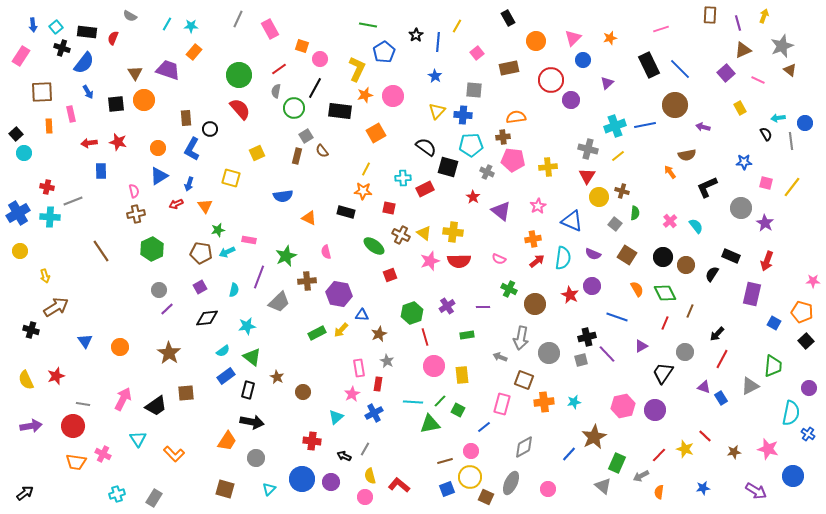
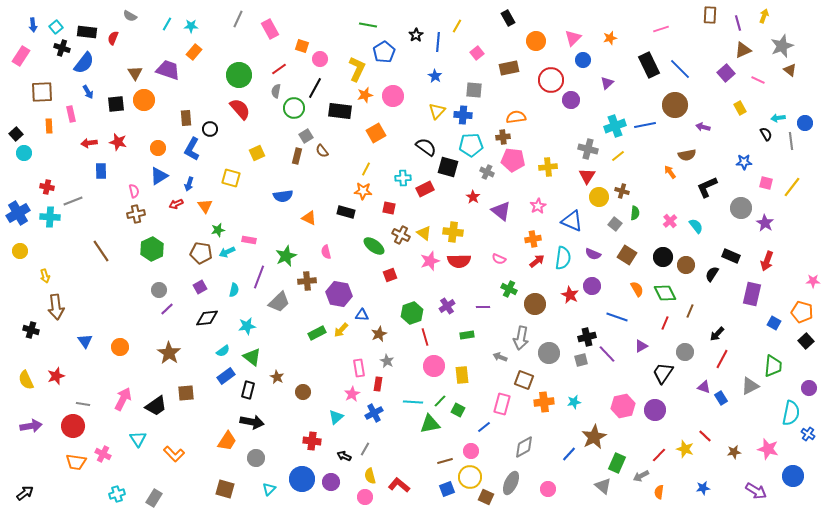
brown arrow at (56, 307): rotated 115 degrees clockwise
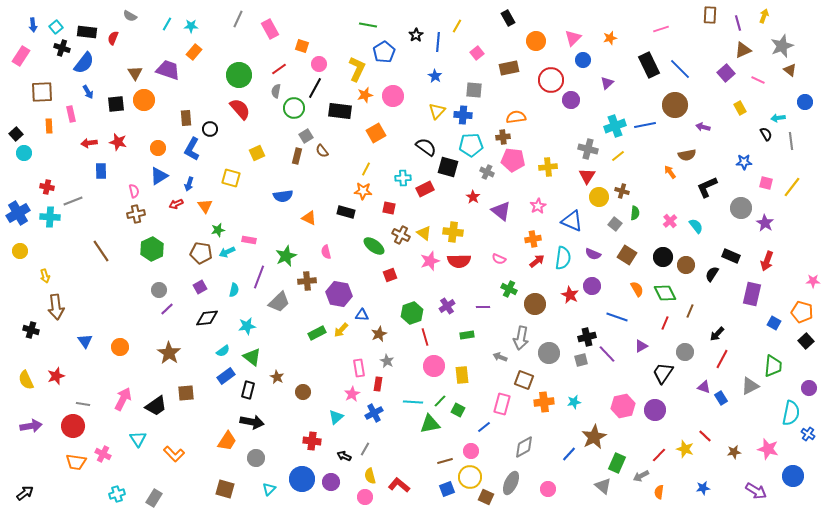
pink circle at (320, 59): moved 1 px left, 5 px down
blue circle at (805, 123): moved 21 px up
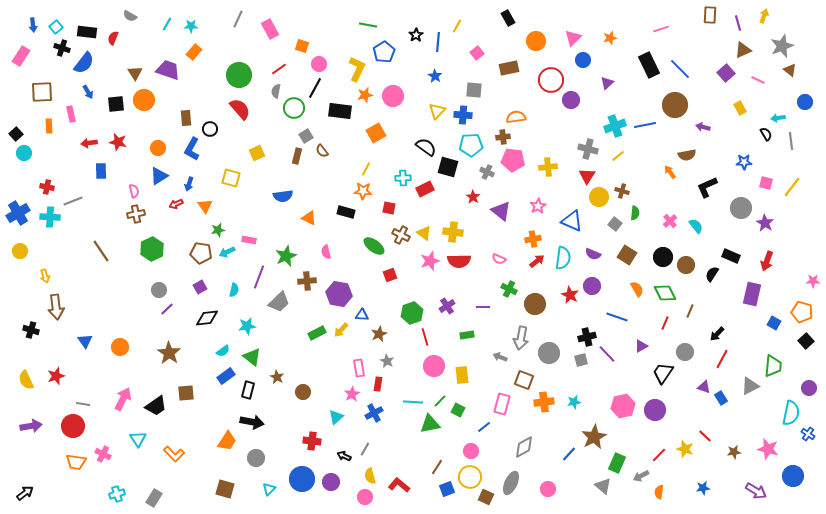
brown line at (445, 461): moved 8 px left, 6 px down; rotated 42 degrees counterclockwise
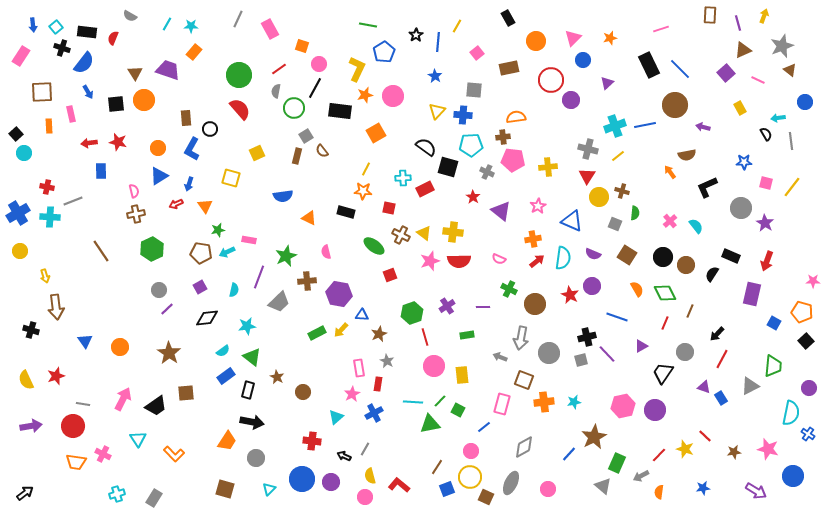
gray square at (615, 224): rotated 16 degrees counterclockwise
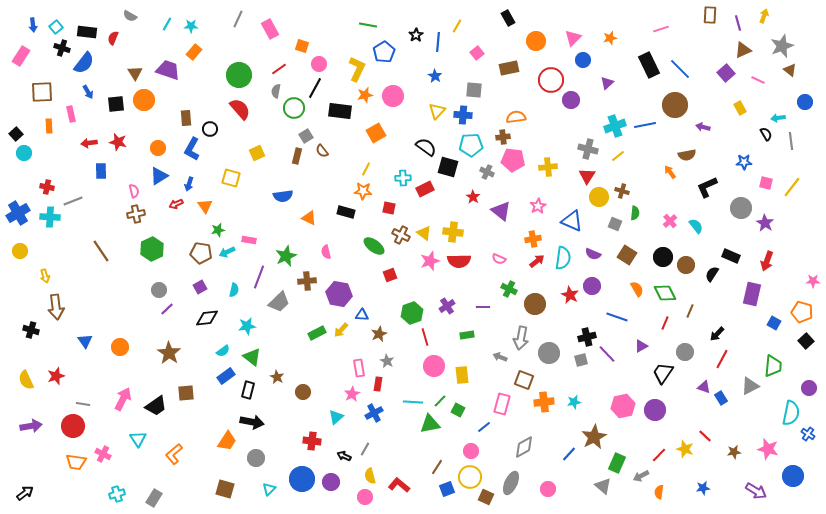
orange L-shape at (174, 454): rotated 95 degrees clockwise
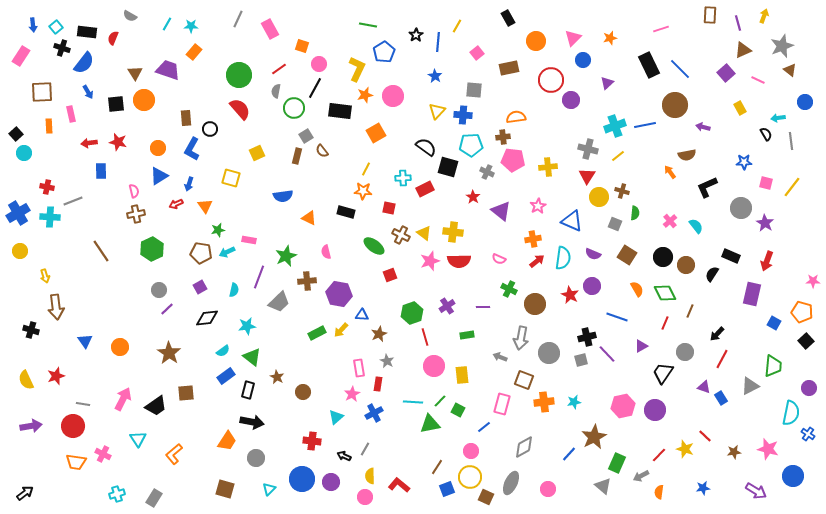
yellow semicircle at (370, 476): rotated 14 degrees clockwise
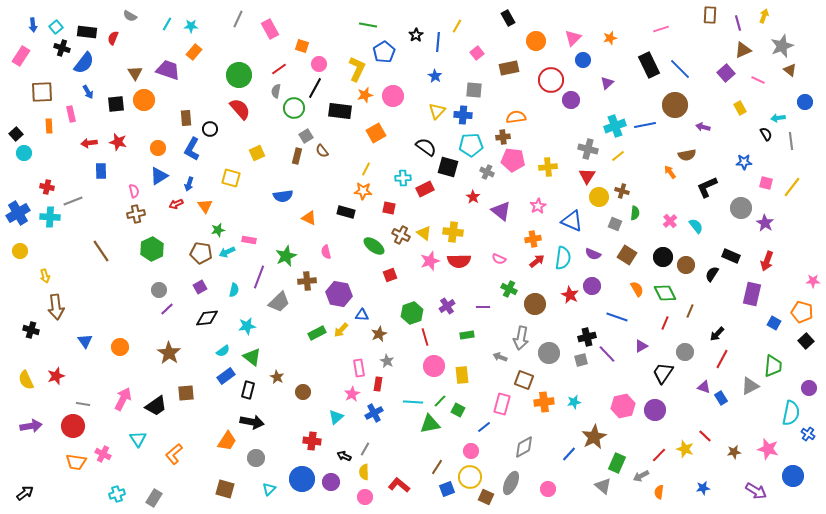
yellow semicircle at (370, 476): moved 6 px left, 4 px up
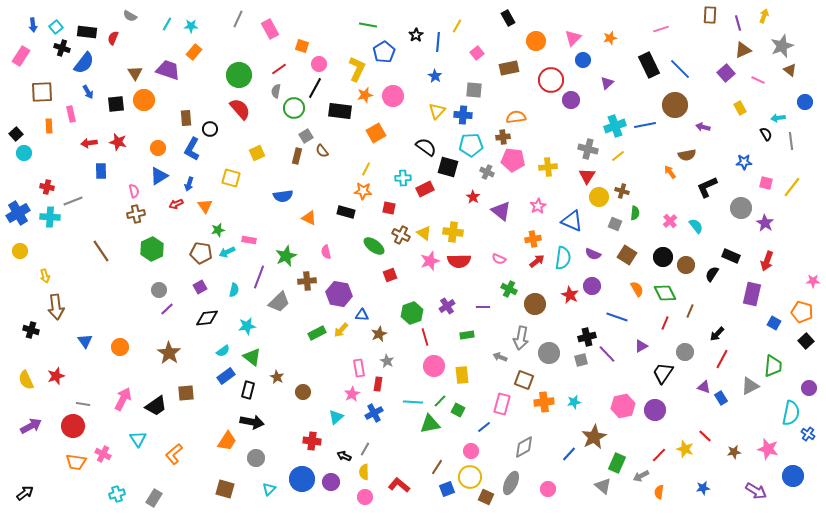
purple arrow at (31, 426): rotated 20 degrees counterclockwise
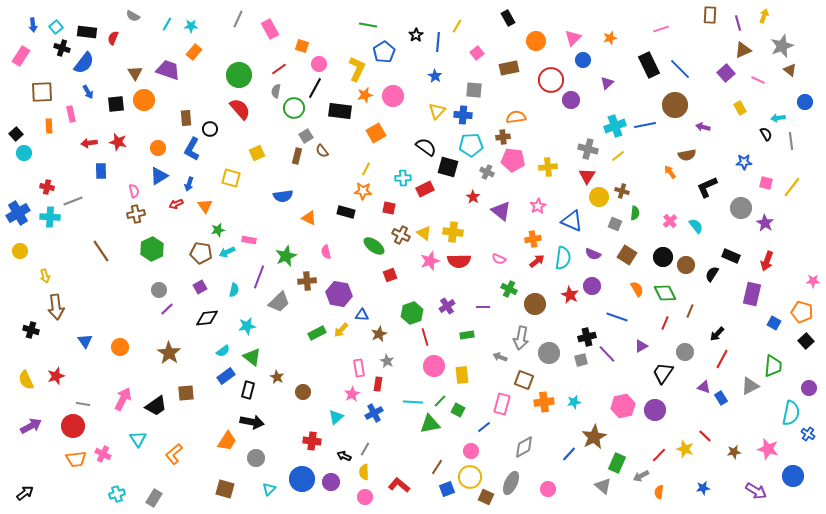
gray semicircle at (130, 16): moved 3 px right
orange trapezoid at (76, 462): moved 3 px up; rotated 15 degrees counterclockwise
